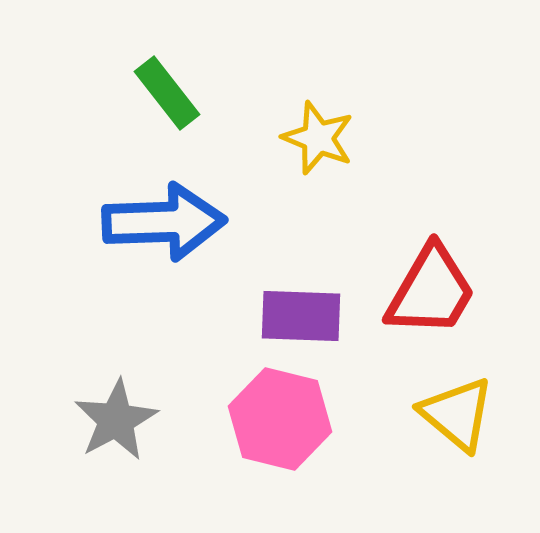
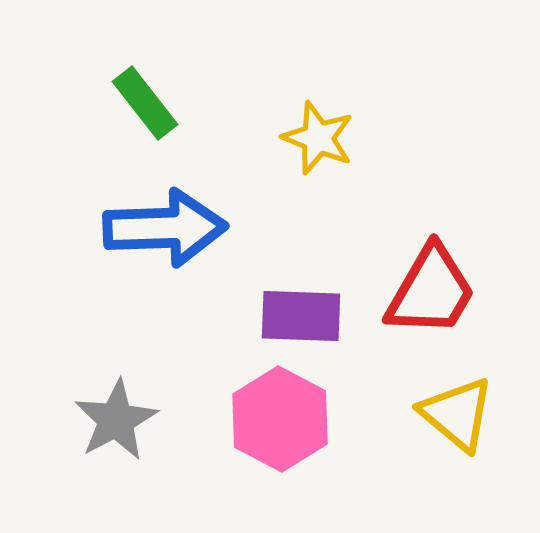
green rectangle: moved 22 px left, 10 px down
blue arrow: moved 1 px right, 6 px down
pink hexagon: rotated 14 degrees clockwise
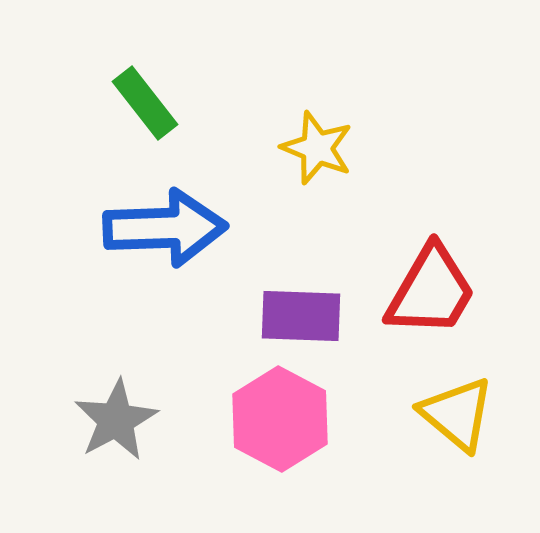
yellow star: moved 1 px left, 10 px down
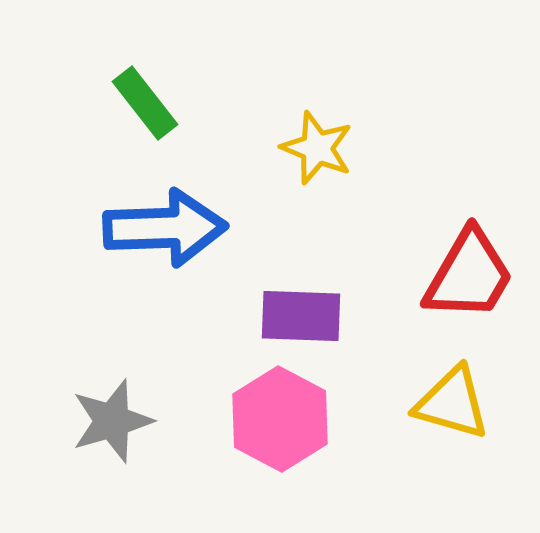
red trapezoid: moved 38 px right, 16 px up
yellow triangle: moved 5 px left, 11 px up; rotated 24 degrees counterclockwise
gray star: moved 4 px left, 1 px down; rotated 12 degrees clockwise
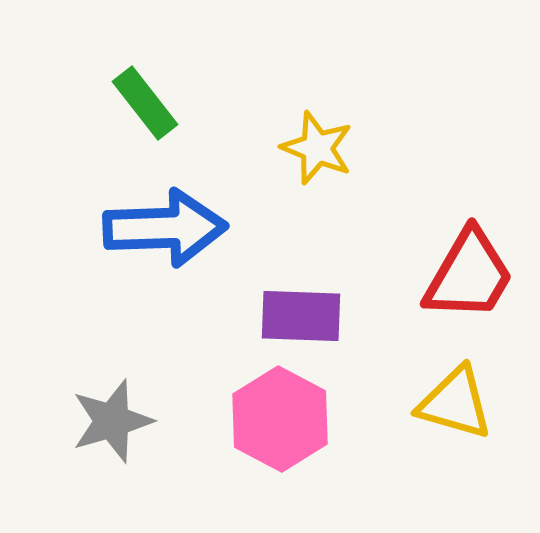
yellow triangle: moved 3 px right
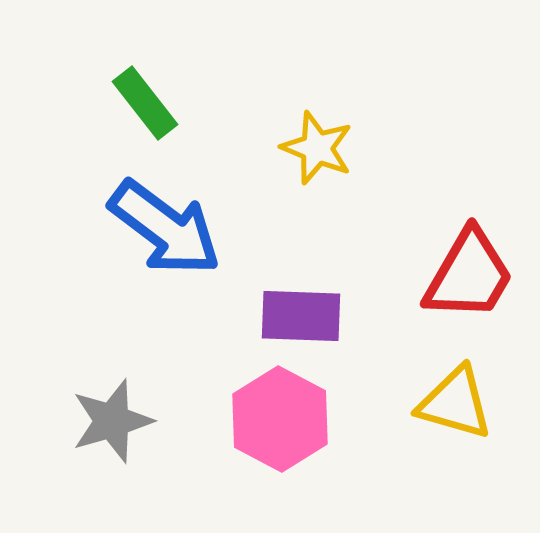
blue arrow: rotated 39 degrees clockwise
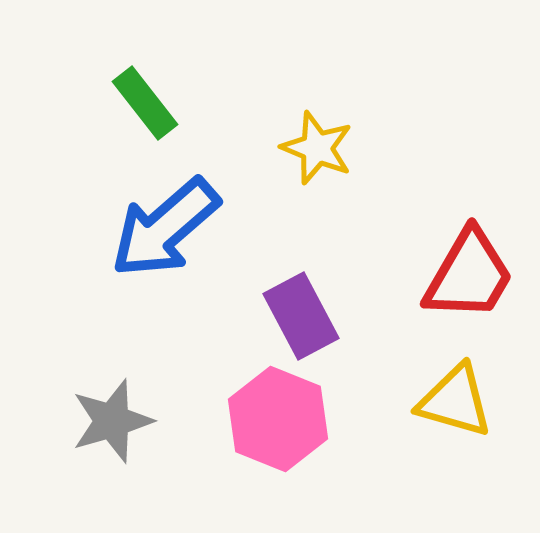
blue arrow: rotated 102 degrees clockwise
purple rectangle: rotated 60 degrees clockwise
yellow triangle: moved 2 px up
pink hexagon: moved 2 px left; rotated 6 degrees counterclockwise
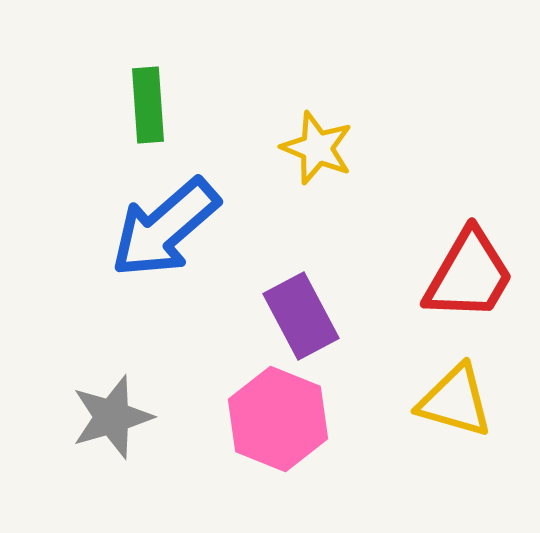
green rectangle: moved 3 px right, 2 px down; rotated 34 degrees clockwise
gray star: moved 4 px up
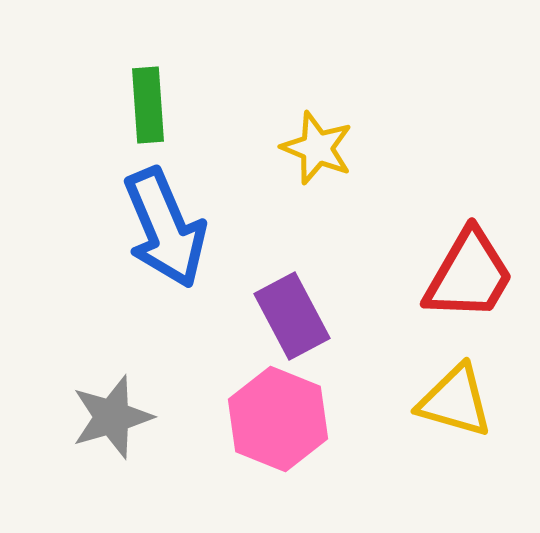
blue arrow: rotated 72 degrees counterclockwise
purple rectangle: moved 9 px left
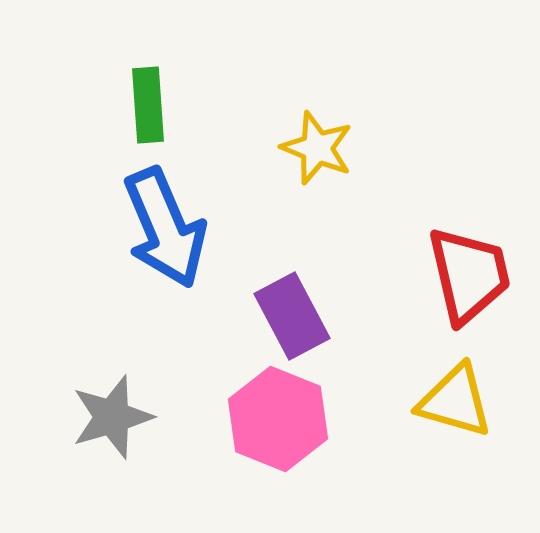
red trapezoid: rotated 43 degrees counterclockwise
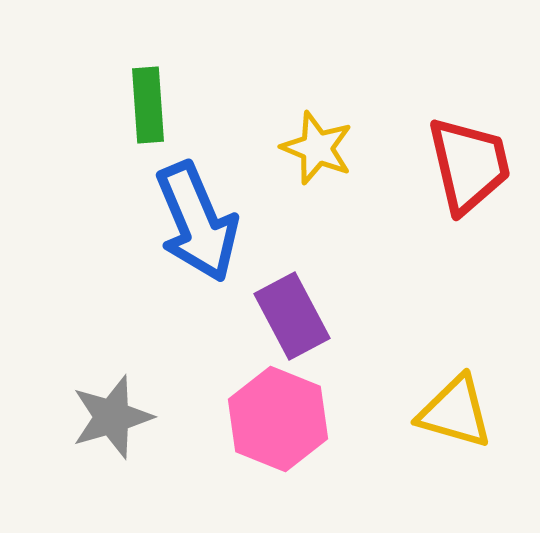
blue arrow: moved 32 px right, 6 px up
red trapezoid: moved 110 px up
yellow triangle: moved 11 px down
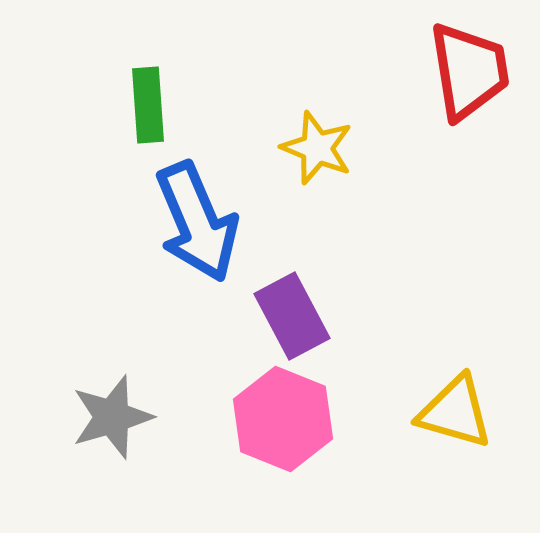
red trapezoid: moved 94 px up; rotated 4 degrees clockwise
pink hexagon: moved 5 px right
